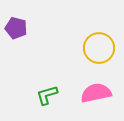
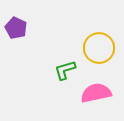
purple pentagon: rotated 10 degrees clockwise
green L-shape: moved 18 px right, 25 px up
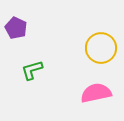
yellow circle: moved 2 px right
green L-shape: moved 33 px left
